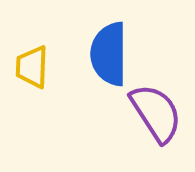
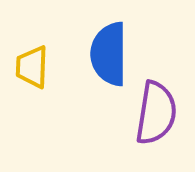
purple semicircle: rotated 42 degrees clockwise
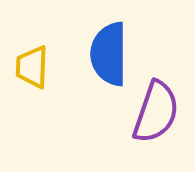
purple semicircle: moved 1 px up; rotated 10 degrees clockwise
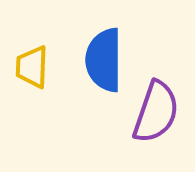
blue semicircle: moved 5 px left, 6 px down
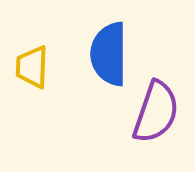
blue semicircle: moved 5 px right, 6 px up
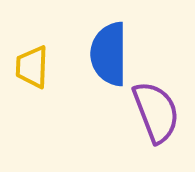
purple semicircle: rotated 40 degrees counterclockwise
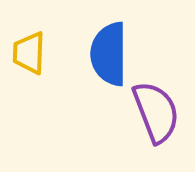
yellow trapezoid: moved 3 px left, 14 px up
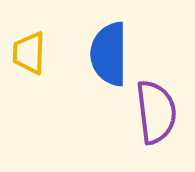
purple semicircle: rotated 14 degrees clockwise
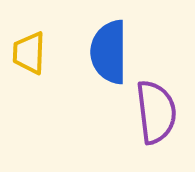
blue semicircle: moved 2 px up
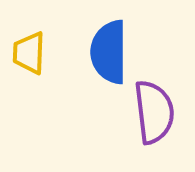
purple semicircle: moved 2 px left
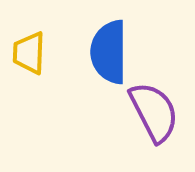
purple semicircle: rotated 20 degrees counterclockwise
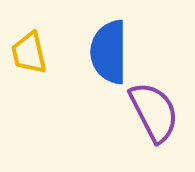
yellow trapezoid: rotated 15 degrees counterclockwise
